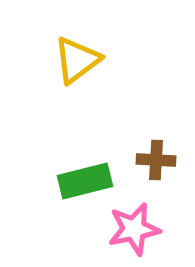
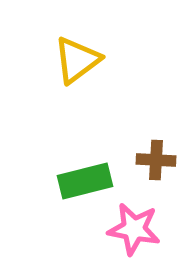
pink star: rotated 22 degrees clockwise
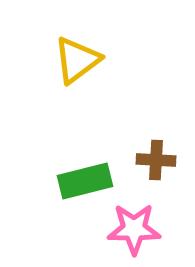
pink star: rotated 10 degrees counterclockwise
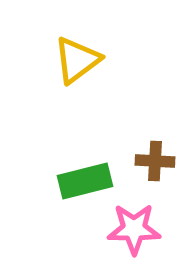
brown cross: moved 1 px left, 1 px down
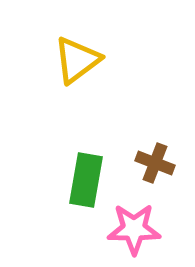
brown cross: moved 2 px down; rotated 18 degrees clockwise
green rectangle: moved 1 px right, 1 px up; rotated 66 degrees counterclockwise
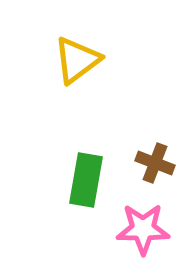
pink star: moved 9 px right
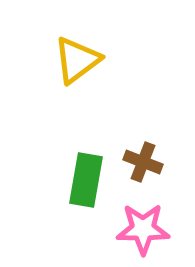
brown cross: moved 12 px left, 1 px up
